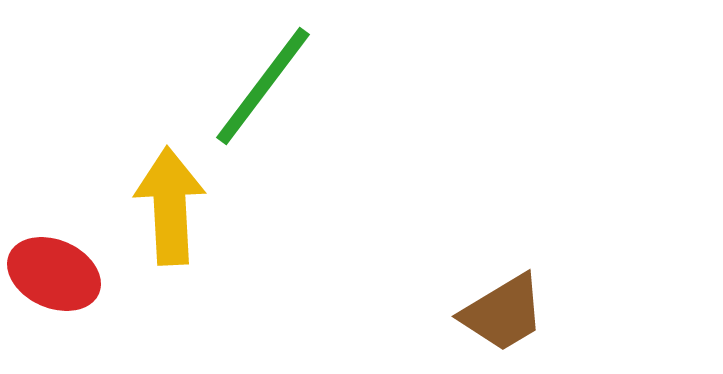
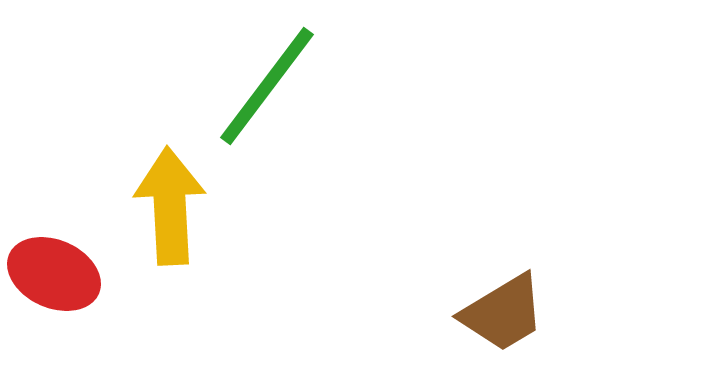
green line: moved 4 px right
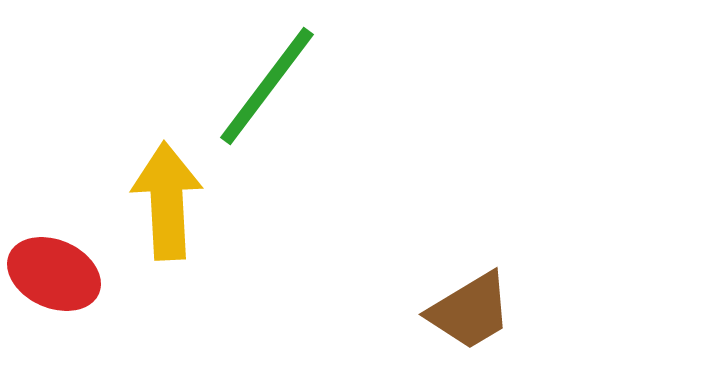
yellow arrow: moved 3 px left, 5 px up
brown trapezoid: moved 33 px left, 2 px up
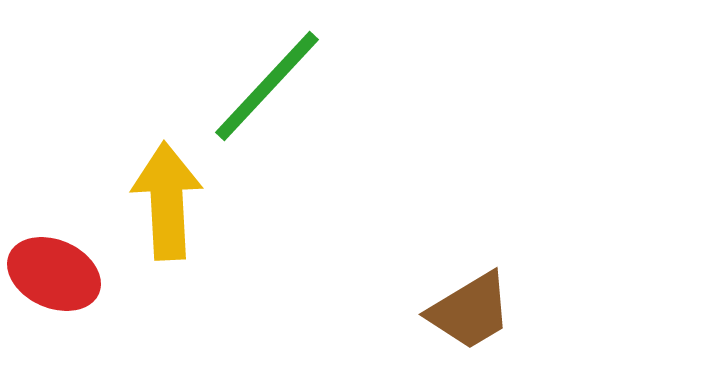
green line: rotated 6 degrees clockwise
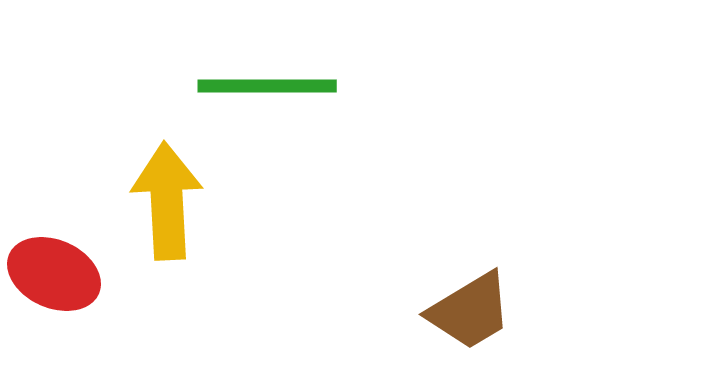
green line: rotated 47 degrees clockwise
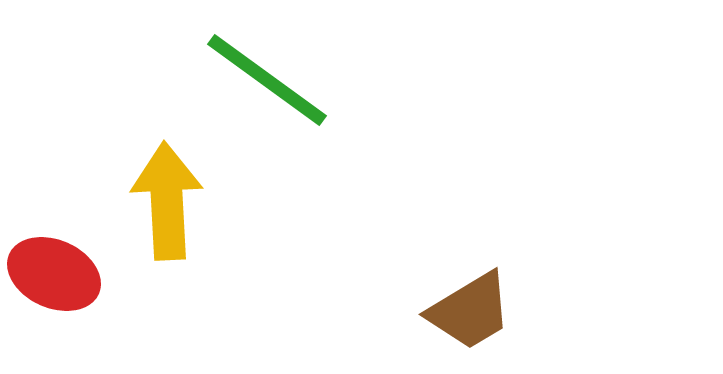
green line: moved 6 px up; rotated 36 degrees clockwise
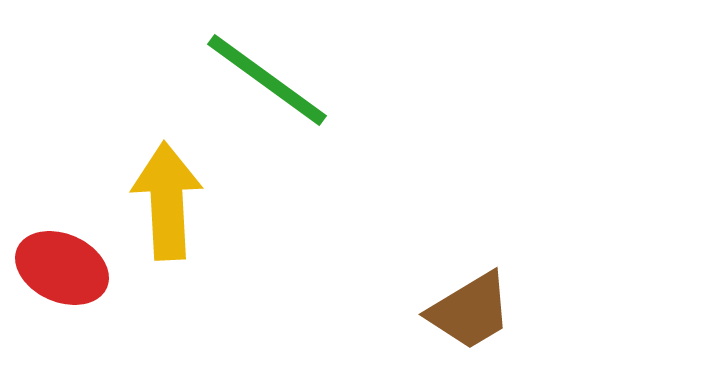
red ellipse: moved 8 px right, 6 px up
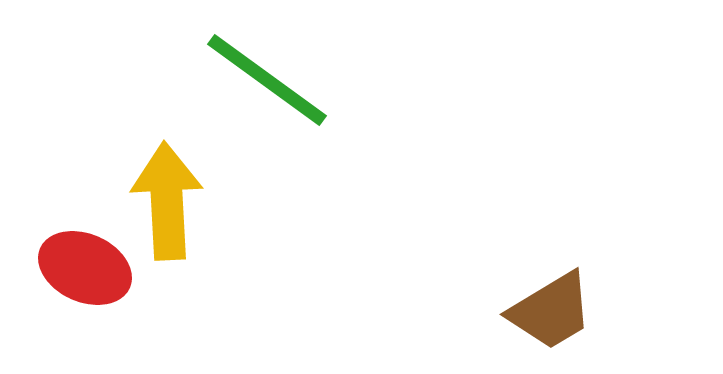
red ellipse: moved 23 px right
brown trapezoid: moved 81 px right
